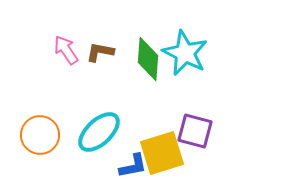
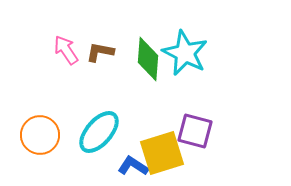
cyan ellipse: rotated 6 degrees counterclockwise
blue L-shape: rotated 136 degrees counterclockwise
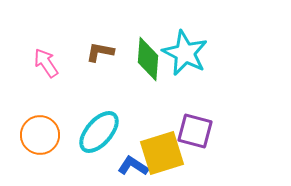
pink arrow: moved 20 px left, 13 px down
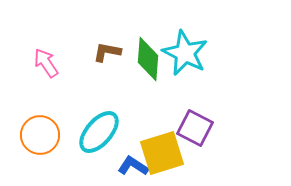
brown L-shape: moved 7 px right
purple square: moved 3 px up; rotated 12 degrees clockwise
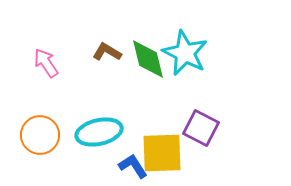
brown L-shape: rotated 20 degrees clockwise
green diamond: rotated 18 degrees counterclockwise
purple square: moved 6 px right
cyan ellipse: rotated 36 degrees clockwise
yellow square: rotated 15 degrees clockwise
blue L-shape: rotated 24 degrees clockwise
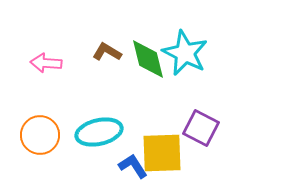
pink arrow: rotated 52 degrees counterclockwise
